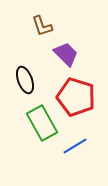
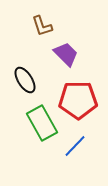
black ellipse: rotated 12 degrees counterclockwise
red pentagon: moved 2 px right, 3 px down; rotated 18 degrees counterclockwise
blue line: rotated 15 degrees counterclockwise
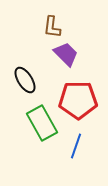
brown L-shape: moved 10 px right, 1 px down; rotated 25 degrees clockwise
blue line: moved 1 px right; rotated 25 degrees counterclockwise
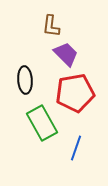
brown L-shape: moved 1 px left, 1 px up
black ellipse: rotated 28 degrees clockwise
red pentagon: moved 3 px left, 7 px up; rotated 9 degrees counterclockwise
blue line: moved 2 px down
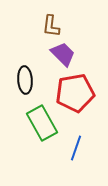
purple trapezoid: moved 3 px left
